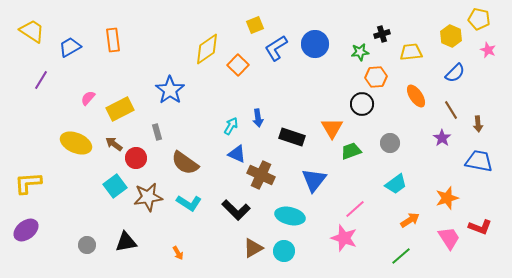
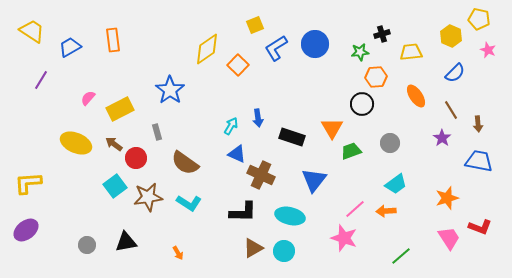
black L-shape at (236, 210): moved 7 px right, 2 px down; rotated 44 degrees counterclockwise
orange arrow at (410, 220): moved 24 px left, 9 px up; rotated 150 degrees counterclockwise
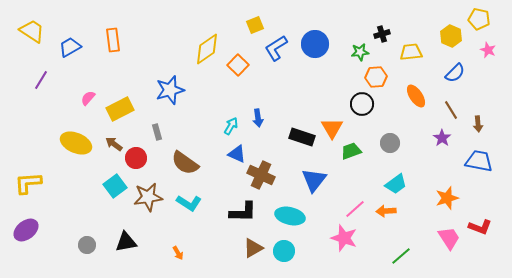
blue star at (170, 90): rotated 20 degrees clockwise
black rectangle at (292, 137): moved 10 px right
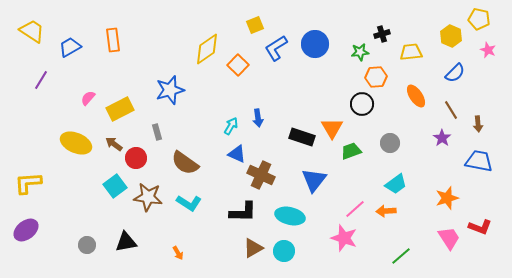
brown star at (148, 197): rotated 16 degrees clockwise
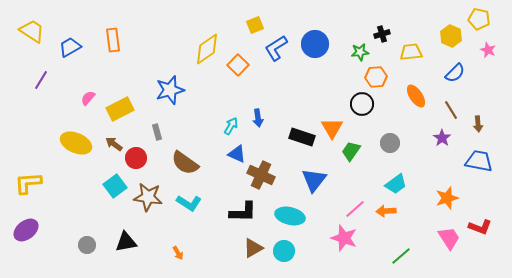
green trapezoid at (351, 151): rotated 35 degrees counterclockwise
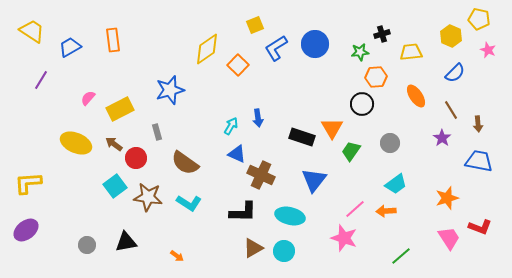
orange arrow at (178, 253): moved 1 px left, 3 px down; rotated 24 degrees counterclockwise
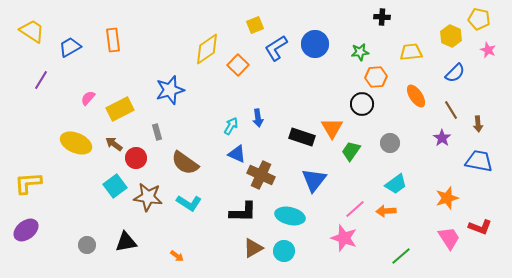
black cross at (382, 34): moved 17 px up; rotated 21 degrees clockwise
